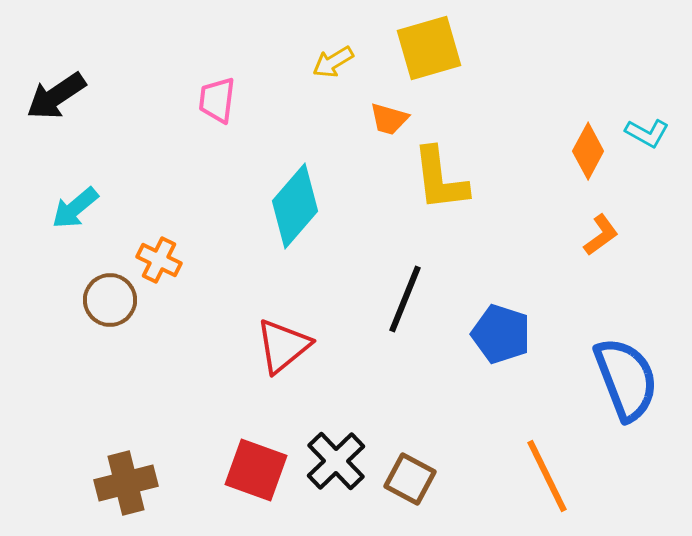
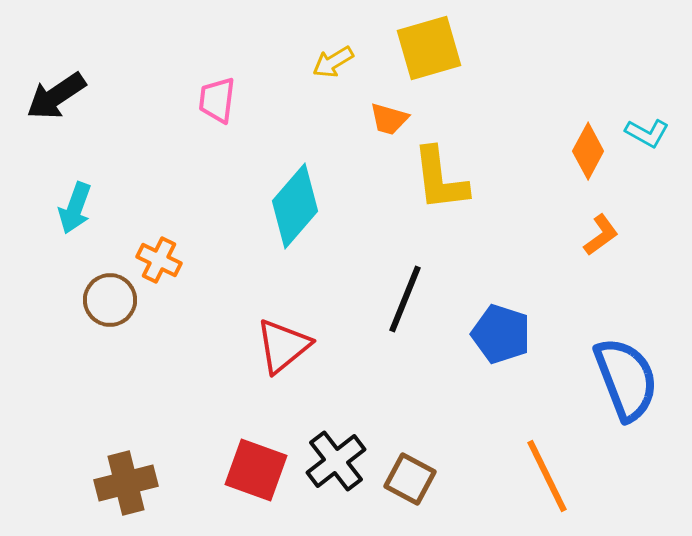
cyan arrow: rotated 30 degrees counterclockwise
black cross: rotated 6 degrees clockwise
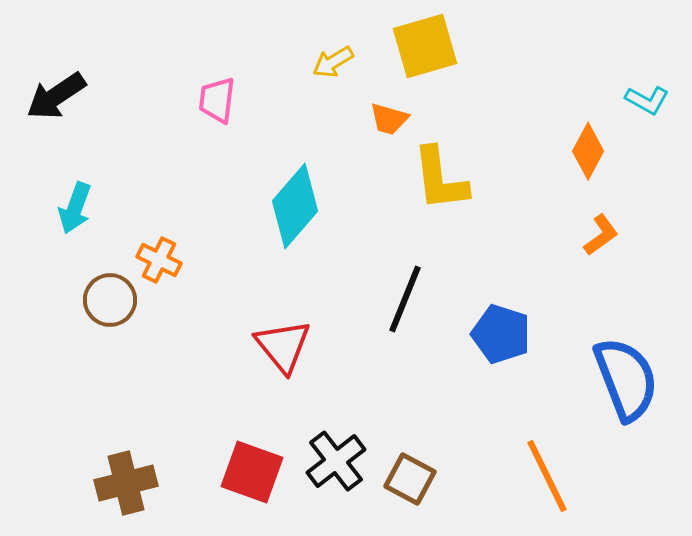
yellow square: moved 4 px left, 2 px up
cyan L-shape: moved 33 px up
red triangle: rotated 30 degrees counterclockwise
red square: moved 4 px left, 2 px down
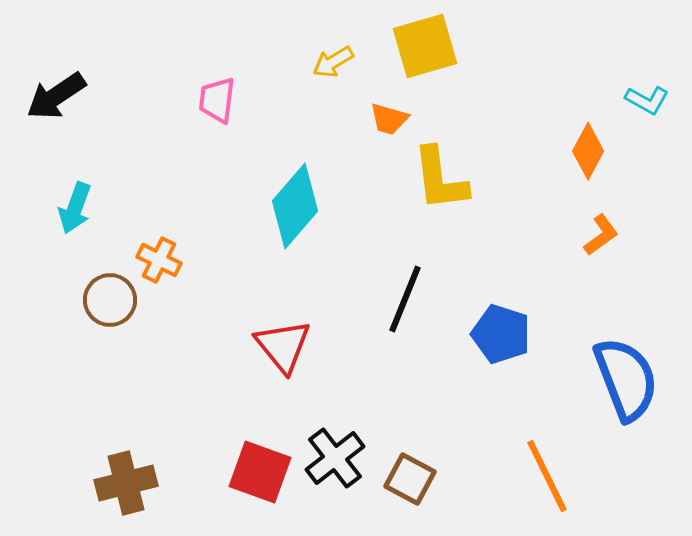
black cross: moved 1 px left, 3 px up
red square: moved 8 px right
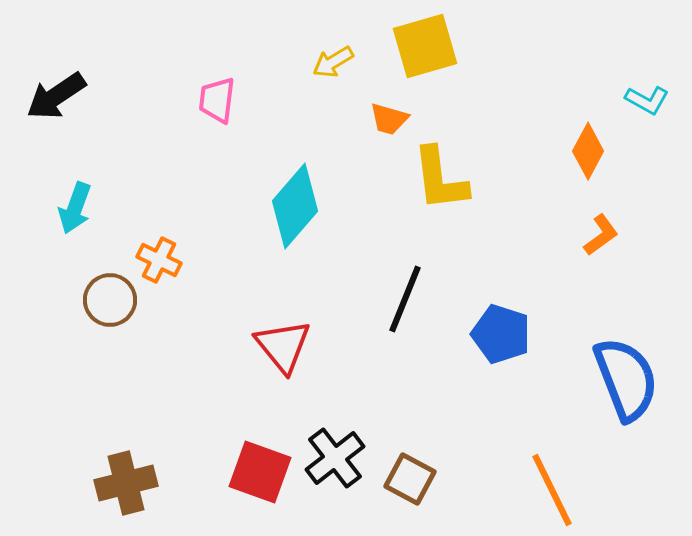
orange line: moved 5 px right, 14 px down
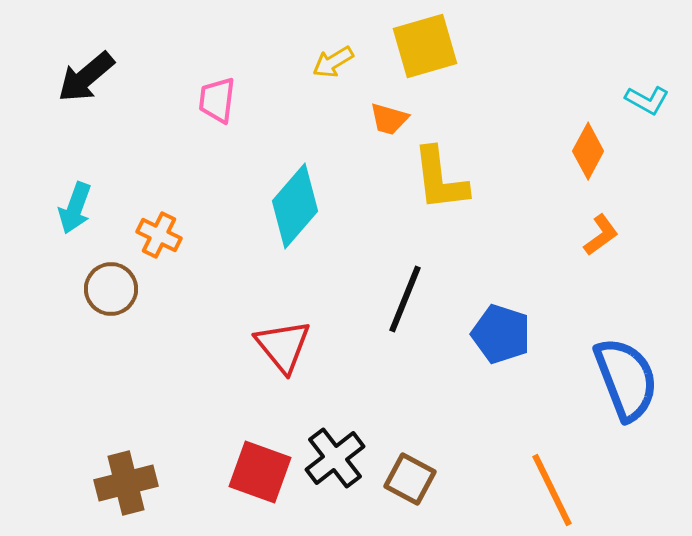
black arrow: moved 30 px right, 19 px up; rotated 6 degrees counterclockwise
orange cross: moved 25 px up
brown circle: moved 1 px right, 11 px up
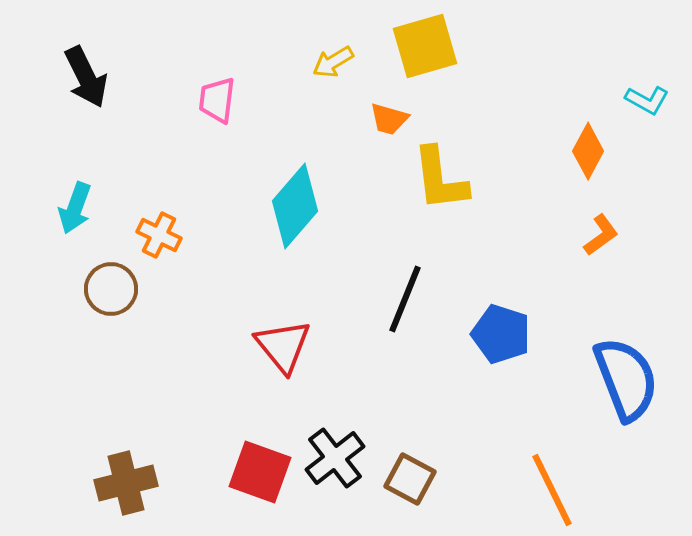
black arrow: rotated 76 degrees counterclockwise
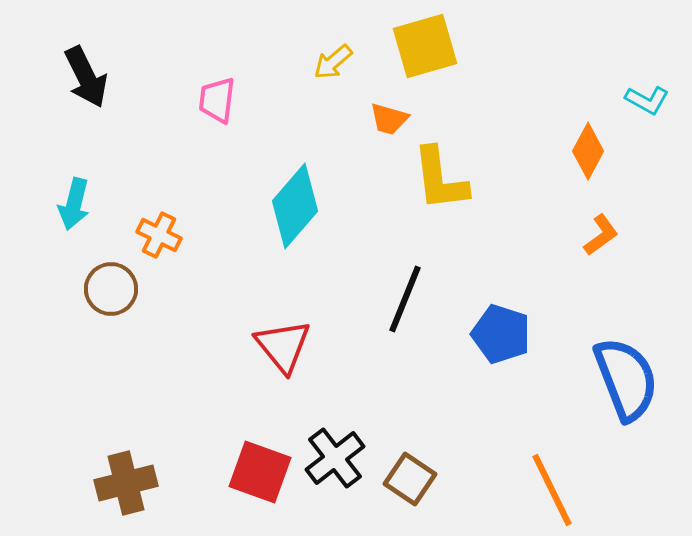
yellow arrow: rotated 9 degrees counterclockwise
cyan arrow: moved 1 px left, 4 px up; rotated 6 degrees counterclockwise
brown square: rotated 6 degrees clockwise
